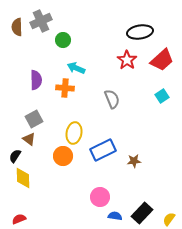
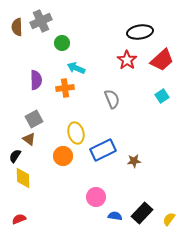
green circle: moved 1 px left, 3 px down
orange cross: rotated 12 degrees counterclockwise
yellow ellipse: moved 2 px right; rotated 25 degrees counterclockwise
pink circle: moved 4 px left
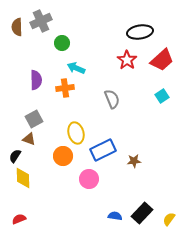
brown triangle: rotated 16 degrees counterclockwise
pink circle: moved 7 px left, 18 px up
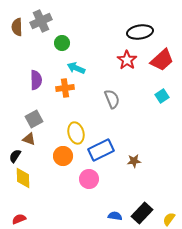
blue rectangle: moved 2 px left
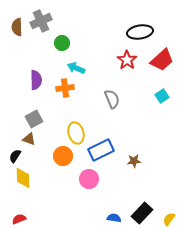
blue semicircle: moved 1 px left, 2 px down
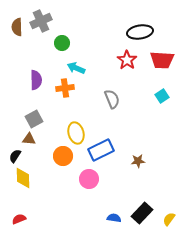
red trapezoid: rotated 45 degrees clockwise
brown triangle: rotated 16 degrees counterclockwise
brown star: moved 4 px right
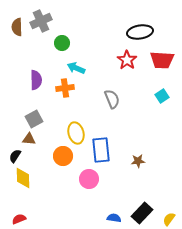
blue rectangle: rotated 70 degrees counterclockwise
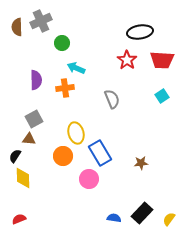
blue rectangle: moved 1 px left, 3 px down; rotated 25 degrees counterclockwise
brown star: moved 3 px right, 2 px down
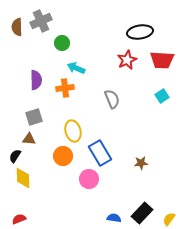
red star: rotated 12 degrees clockwise
gray square: moved 2 px up; rotated 12 degrees clockwise
yellow ellipse: moved 3 px left, 2 px up
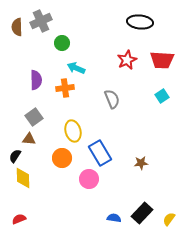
black ellipse: moved 10 px up; rotated 15 degrees clockwise
gray square: rotated 18 degrees counterclockwise
orange circle: moved 1 px left, 2 px down
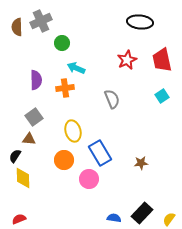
red trapezoid: rotated 75 degrees clockwise
orange circle: moved 2 px right, 2 px down
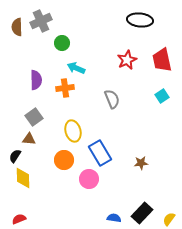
black ellipse: moved 2 px up
